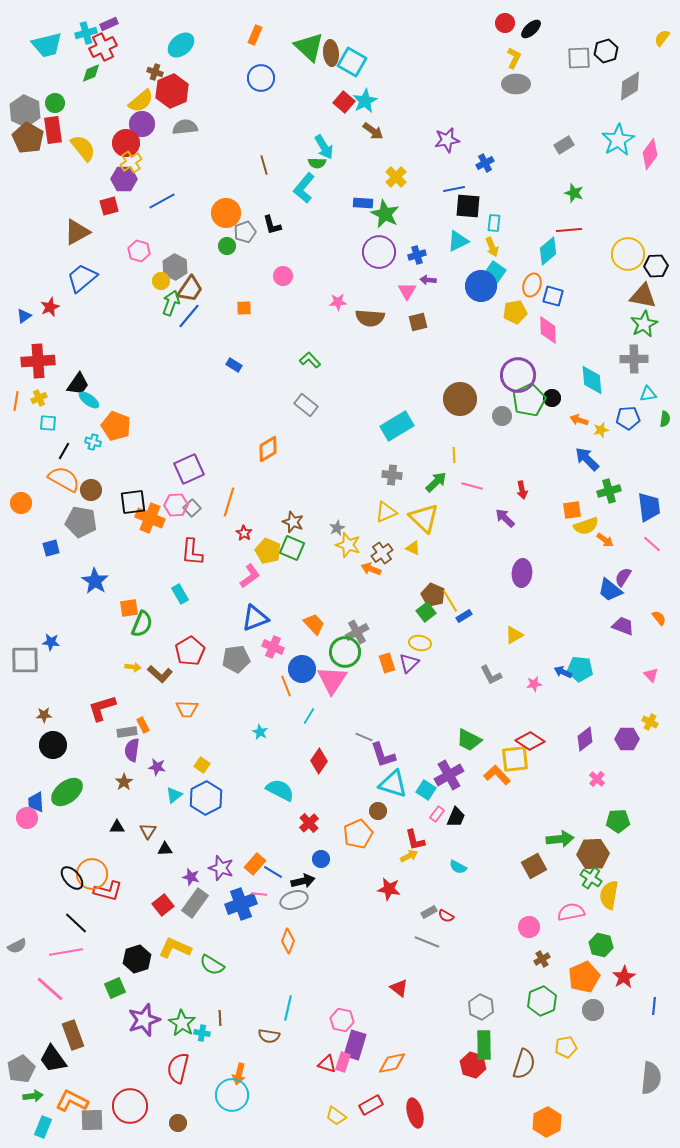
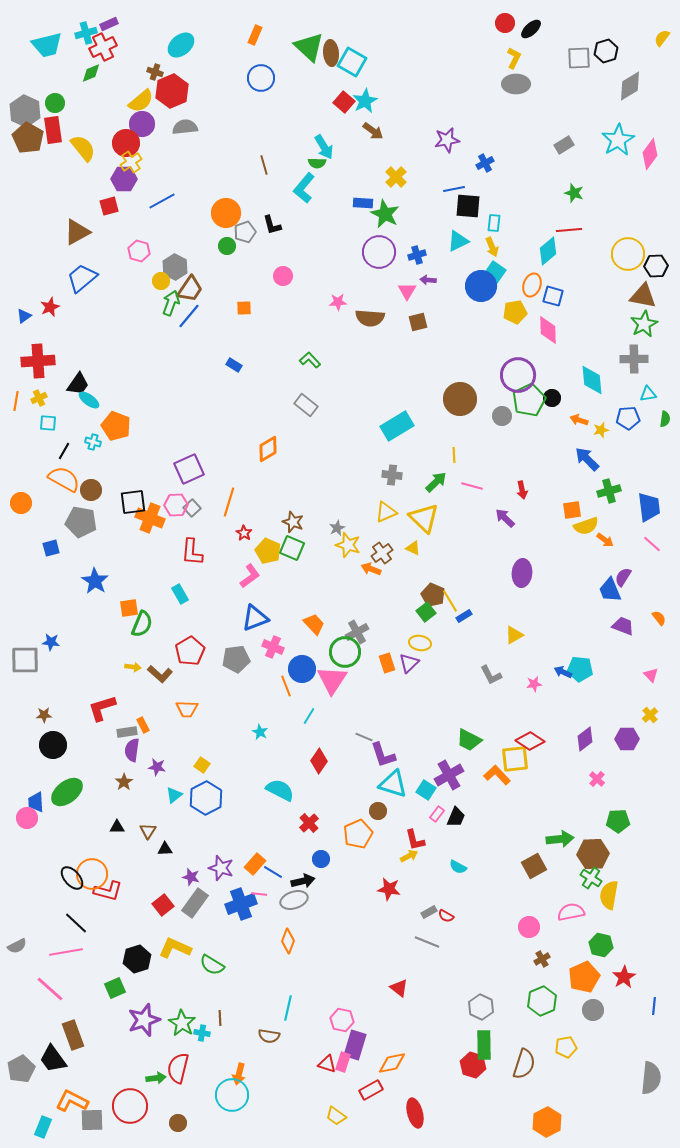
blue trapezoid at (610, 590): rotated 28 degrees clockwise
yellow cross at (650, 722): moved 7 px up; rotated 21 degrees clockwise
green arrow at (33, 1096): moved 123 px right, 18 px up
red rectangle at (371, 1105): moved 15 px up
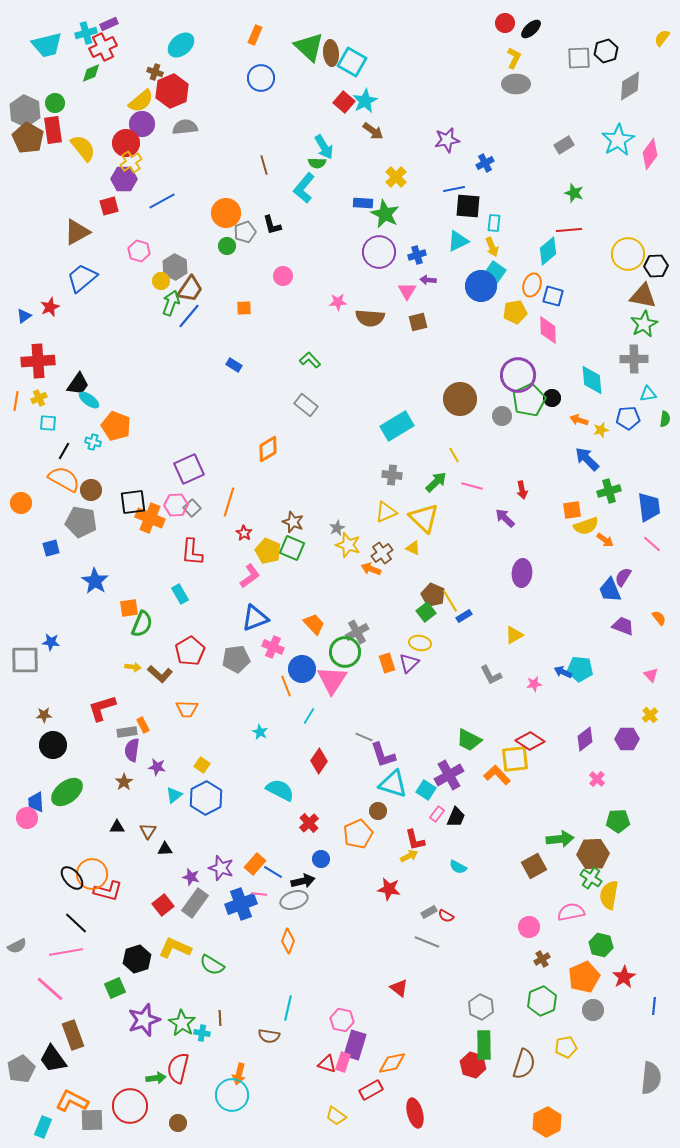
yellow line at (454, 455): rotated 28 degrees counterclockwise
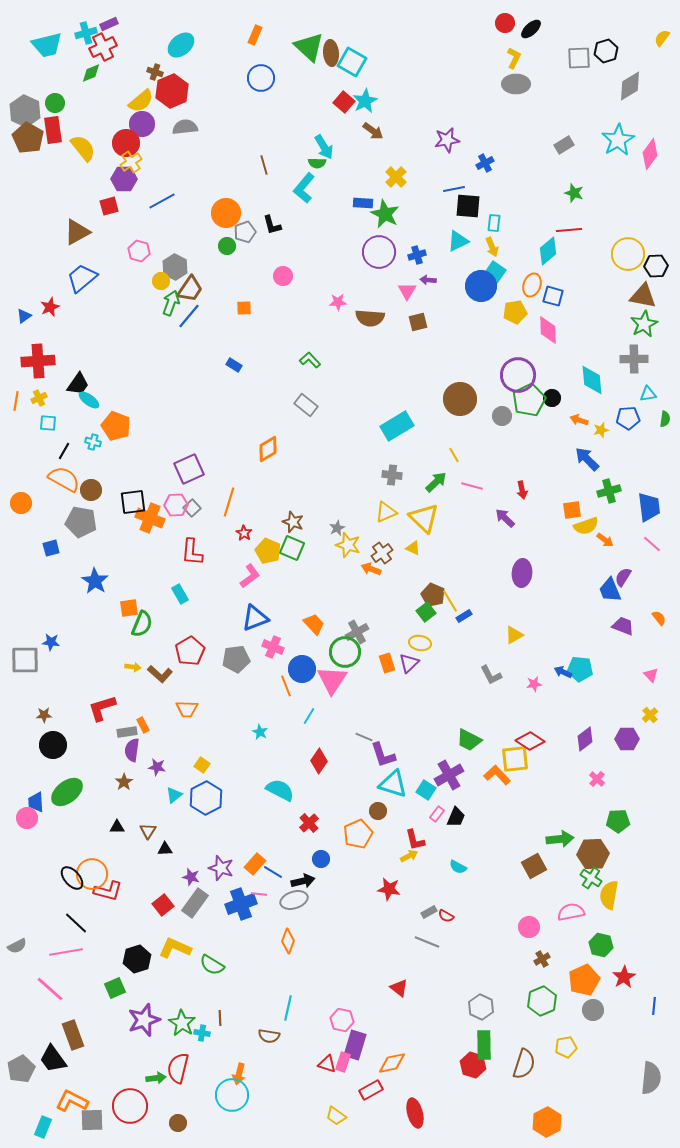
orange pentagon at (584, 977): moved 3 px down
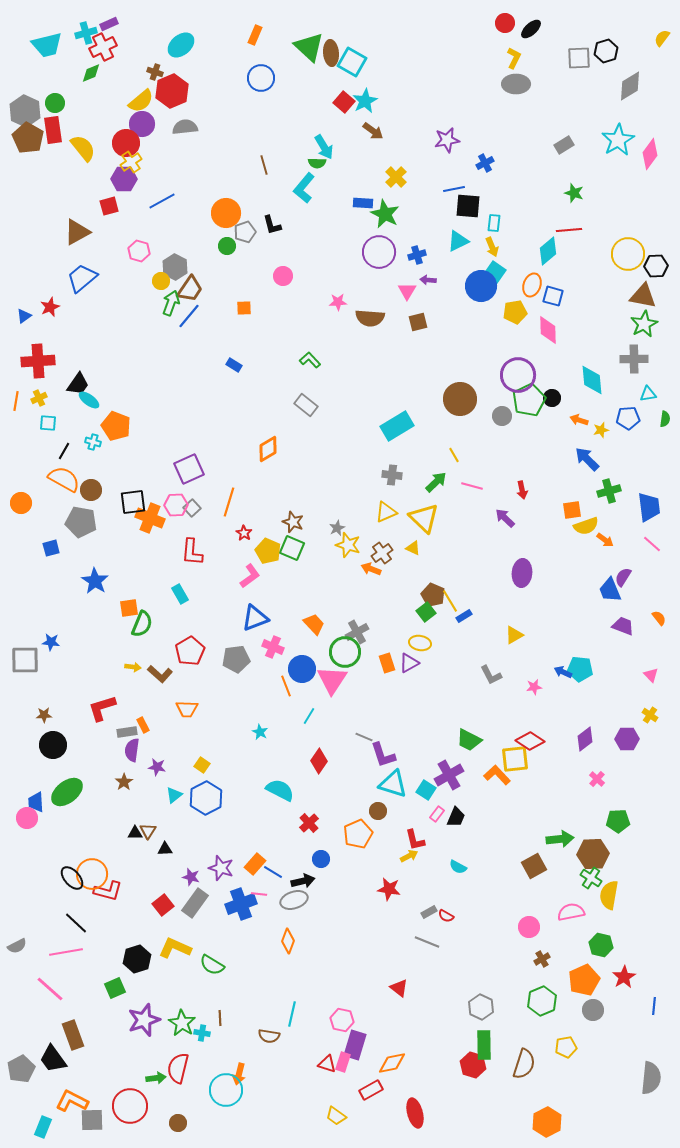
purple triangle at (409, 663): rotated 15 degrees clockwise
pink star at (534, 684): moved 3 px down
yellow cross at (650, 715): rotated 14 degrees counterclockwise
black triangle at (117, 827): moved 18 px right, 6 px down
cyan line at (288, 1008): moved 4 px right, 6 px down
cyan circle at (232, 1095): moved 6 px left, 5 px up
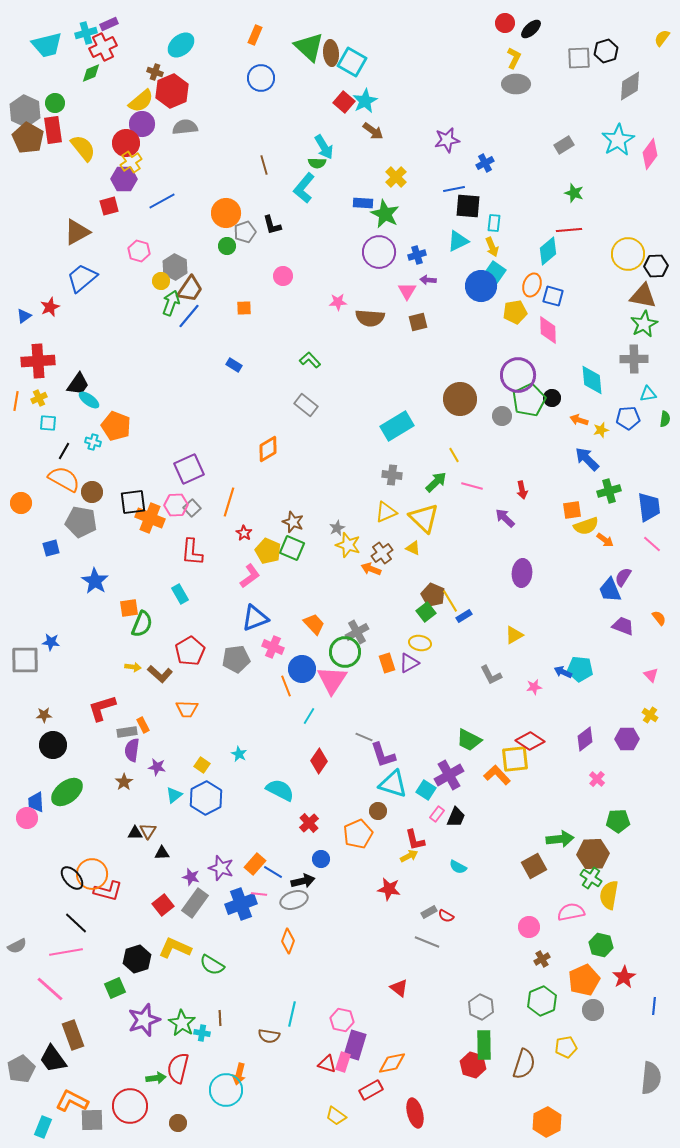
brown circle at (91, 490): moved 1 px right, 2 px down
cyan star at (260, 732): moved 21 px left, 22 px down
black triangle at (165, 849): moved 3 px left, 4 px down
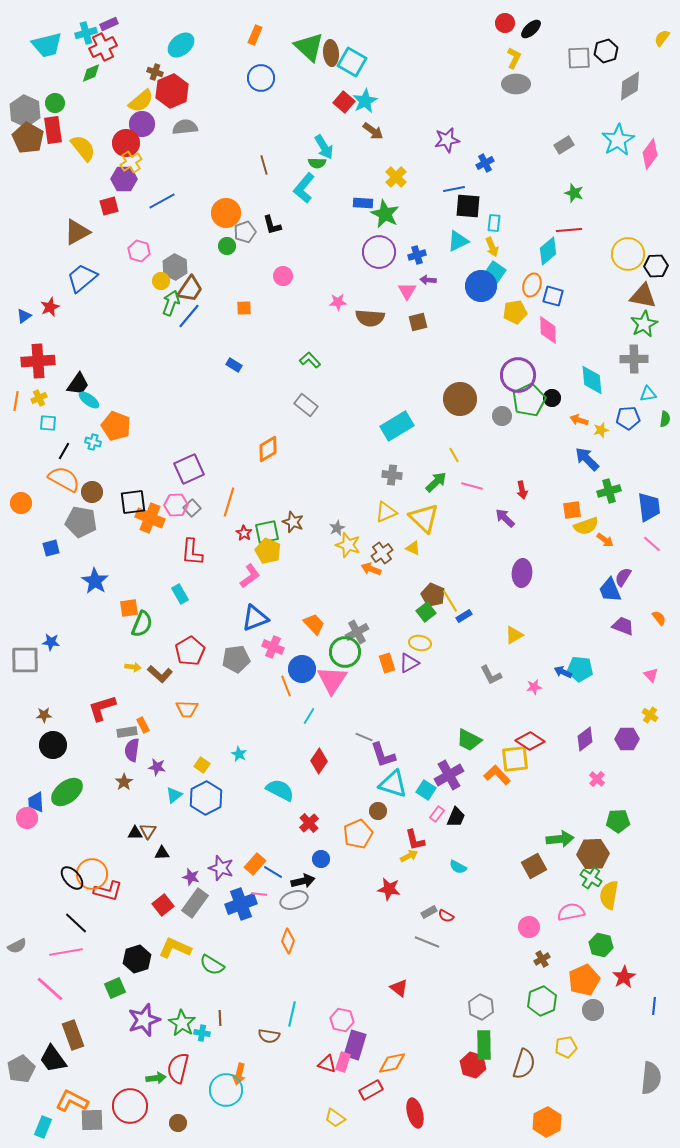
green square at (292, 548): moved 25 px left, 16 px up; rotated 35 degrees counterclockwise
yellow trapezoid at (336, 1116): moved 1 px left, 2 px down
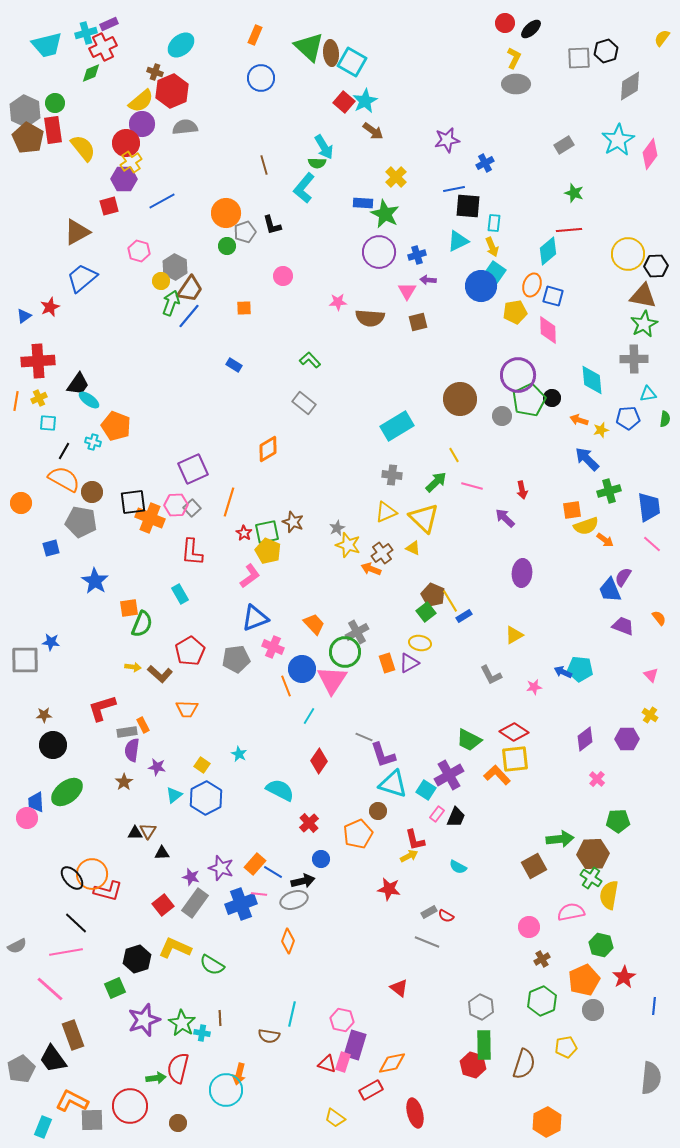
gray rectangle at (306, 405): moved 2 px left, 2 px up
purple square at (189, 469): moved 4 px right
red diamond at (530, 741): moved 16 px left, 9 px up
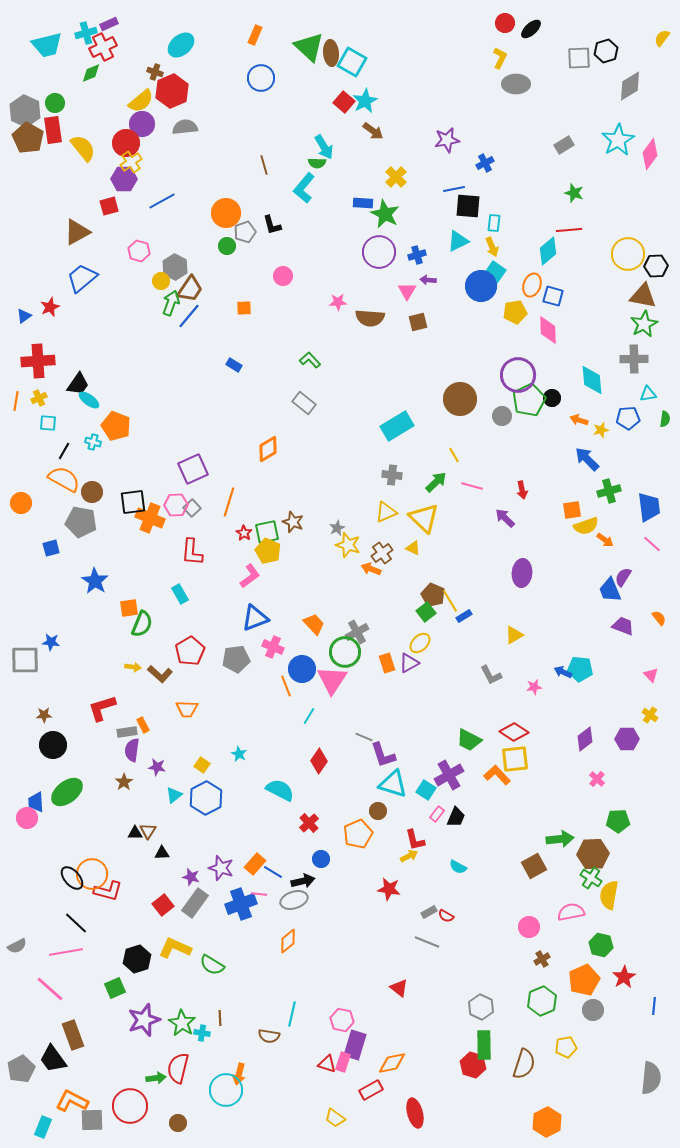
yellow L-shape at (514, 58): moved 14 px left
yellow ellipse at (420, 643): rotated 55 degrees counterclockwise
orange diamond at (288, 941): rotated 30 degrees clockwise
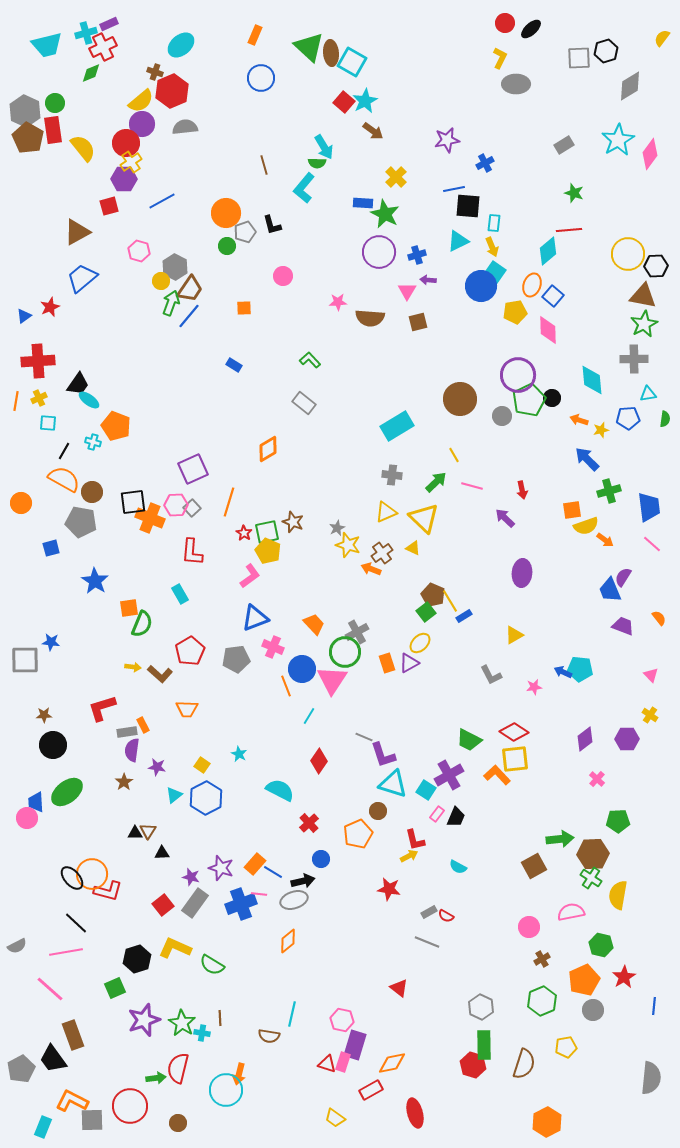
blue square at (553, 296): rotated 25 degrees clockwise
yellow semicircle at (609, 895): moved 9 px right
